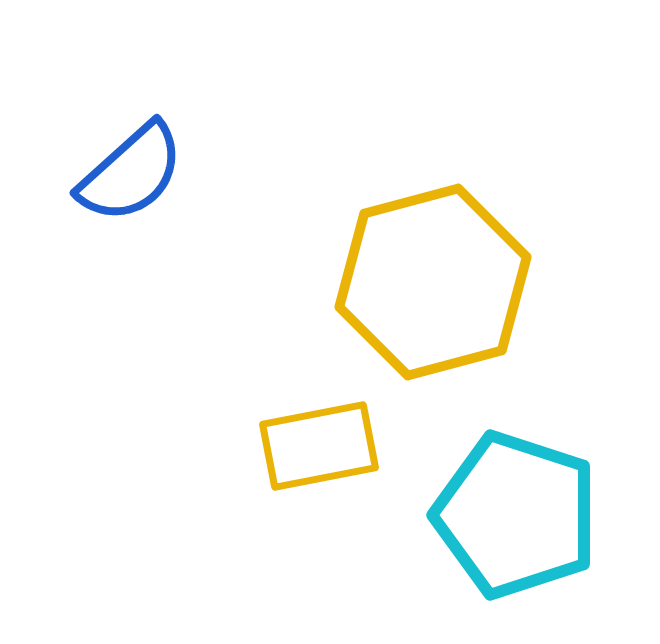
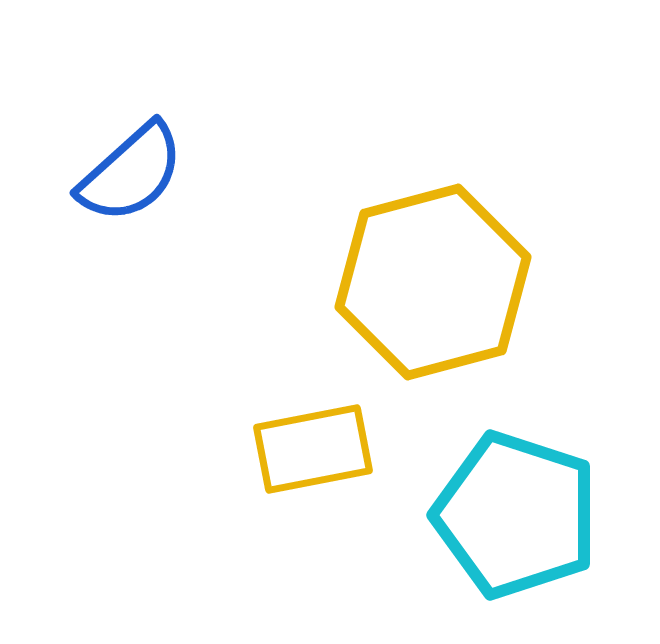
yellow rectangle: moved 6 px left, 3 px down
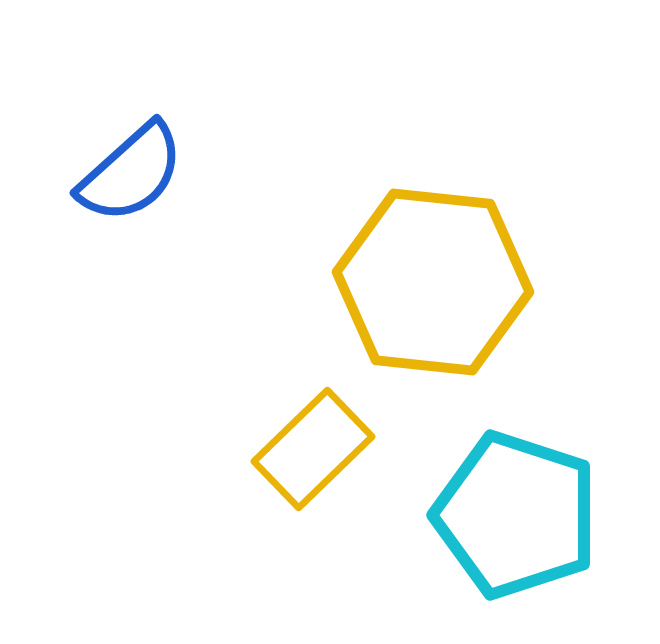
yellow hexagon: rotated 21 degrees clockwise
yellow rectangle: rotated 33 degrees counterclockwise
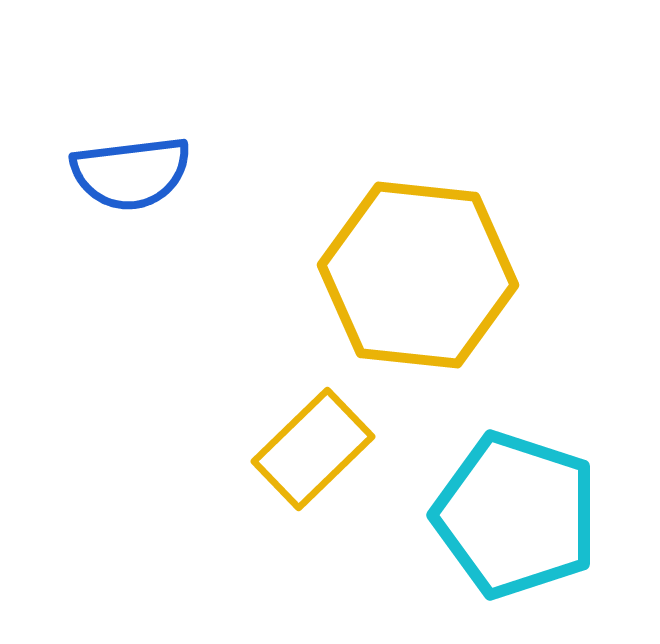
blue semicircle: rotated 35 degrees clockwise
yellow hexagon: moved 15 px left, 7 px up
